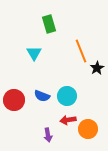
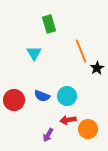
purple arrow: rotated 40 degrees clockwise
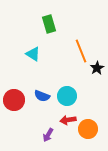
cyan triangle: moved 1 px left, 1 px down; rotated 28 degrees counterclockwise
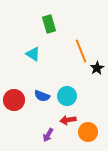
orange circle: moved 3 px down
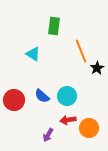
green rectangle: moved 5 px right, 2 px down; rotated 24 degrees clockwise
blue semicircle: rotated 21 degrees clockwise
orange circle: moved 1 px right, 4 px up
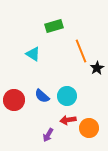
green rectangle: rotated 66 degrees clockwise
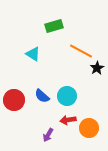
orange line: rotated 40 degrees counterclockwise
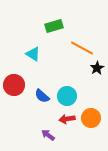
orange line: moved 1 px right, 3 px up
red circle: moved 15 px up
red arrow: moved 1 px left, 1 px up
orange circle: moved 2 px right, 10 px up
purple arrow: rotated 96 degrees clockwise
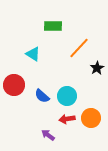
green rectangle: moved 1 px left; rotated 18 degrees clockwise
orange line: moved 3 px left; rotated 75 degrees counterclockwise
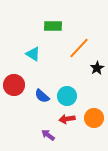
orange circle: moved 3 px right
